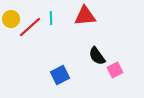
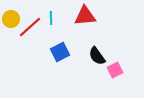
blue square: moved 23 px up
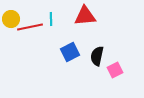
cyan line: moved 1 px down
red line: rotated 30 degrees clockwise
blue square: moved 10 px right
black semicircle: rotated 48 degrees clockwise
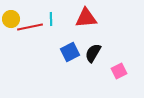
red triangle: moved 1 px right, 2 px down
black semicircle: moved 4 px left, 3 px up; rotated 18 degrees clockwise
pink square: moved 4 px right, 1 px down
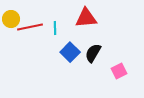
cyan line: moved 4 px right, 9 px down
blue square: rotated 18 degrees counterclockwise
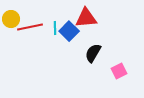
blue square: moved 1 px left, 21 px up
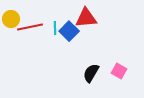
black semicircle: moved 2 px left, 20 px down
pink square: rotated 35 degrees counterclockwise
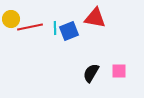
red triangle: moved 9 px right; rotated 15 degrees clockwise
blue square: rotated 24 degrees clockwise
pink square: rotated 28 degrees counterclockwise
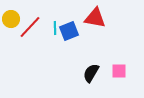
red line: rotated 35 degrees counterclockwise
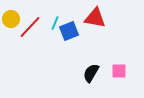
cyan line: moved 5 px up; rotated 24 degrees clockwise
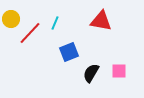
red triangle: moved 6 px right, 3 px down
red line: moved 6 px down
blue square: moved 21 px down
